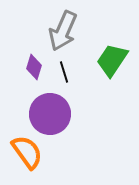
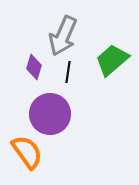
gray arrow: moved 5 px down
green trapezoid: rotated 15 degrees clockwise
black line: moved 4 px right; rotated 25 degrees clockwise
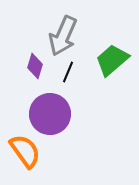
purple diamond: moved 1 px right, 1 px up
black line: rotated 15 degrees clockwise
orange semicircle: moved 2 px left, 1 px up
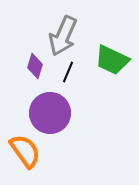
green trapezoid: rotated 114 degrees counterclockwise
purple circle: moved 1 px up
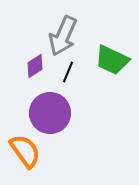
purple diamond: rotated 40 degrees clockwise
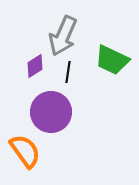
black line: rotated 15 degrees counterclockwise
purple circle: moved 1 px right, 1 px up
